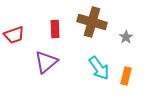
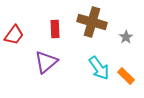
red trapezoid: rotated 35 degrees counterclockwise
orange rectangle: rotated 60 degrees counterclockwise
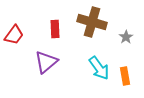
orange rectangle: moved 1 px left; rotated 36 degrees clockwise
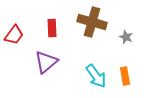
red rectangle: moved 3 px left, 1 px up
gray star: rotated 16 degrees counterclockwise
cyan arrow: moved 3 px left, 8 px down
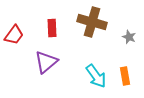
gray star: moved 3 px right
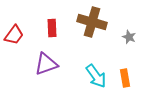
purple triangle: moved 2 px down; rotated 20 degrees clockwise
orange rectangle: moved 2 px down
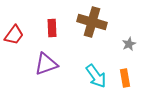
gray star: moved 7 px down; rotated 24 degrees clockwise
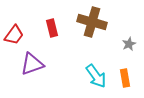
red rectangle: rotated 12 degrees counterclockwise
purple triangle: moved 14 px left
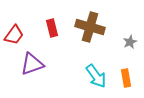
brown cross: moved 2 px left, 5 px down
gray star: moved 1 px right, 2 px up
orange rectangle: moved 1 px right
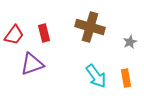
red rectangle: moved 8 px left, 5 px down
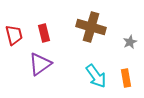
brown cross: moved 1 px right
red trapezoid: rotated 50 degrees counterclockwise
purple triangle: moved 8 px right; rotated 15 degrees counterclockwise
